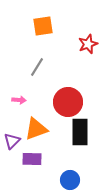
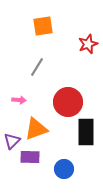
black rectangle: moved 6 px right
purple rectangle: moved 2 px left, 2 px up
blue circle: moved 6 px left, 11 px up
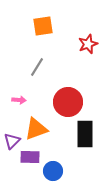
black rectangle: moved 1 px left, 2 px down
blue circle: moved 11 px left, 2 px down
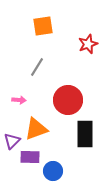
red circle: moved 2 px up
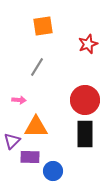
red circle: moved 17 px right
orange triangle: moved 2 px up; rotated 20 degrees clockwise
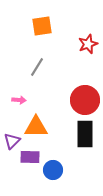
orange square: moved 1 px left
blue circle: moved 1 px up
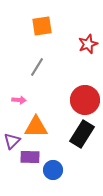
black rectangle: moved 3 px left; rotated 32 degrees clockwise
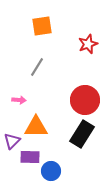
blue circle: moved 2 px left, 1 px down
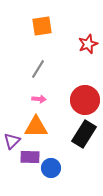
gray line: moved 1 px right, 2 px down
pink arrow: moved 20 px right, 1 px up
black rectangle: moved 2 px right
blue circle: moved 3 px up
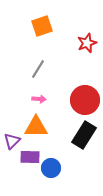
orange square: rotated 10 degrees counterclockwise
red star: moved 1 px left, 1 px up
black rectangle: moved 1 px down
